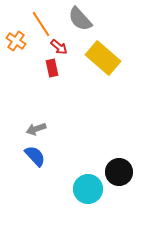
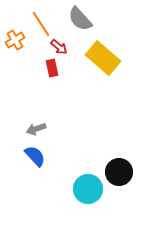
orange cross: moved 1 px left, 1 px up; rotated 24 degrees clockwise
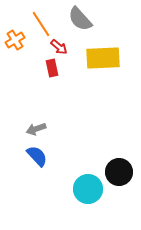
yellow rectangle: rotated 44 degrees counterclockwise
blue semicircle: moved 2 px right
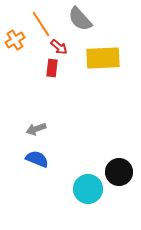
red rectangle: rotated 18 degrees clockwise
blue semicircle: moved 3 px down; rotated 25 degrees counterclockwise
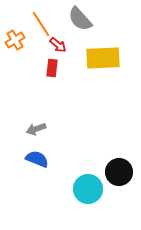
red arrow: moved 1 px left, 2 px up
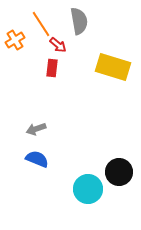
gray semicircle: moved 1 px left, 2 px down; rotated 148 degrees counterclockwise
yellow rectangle: moved 10 px right, 9 px down; rotated 20 degrees clockwise
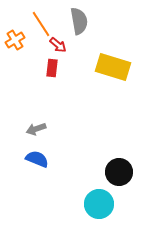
cyan circle: moved 11 px right, 15 px down
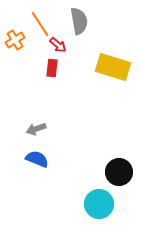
orange line: moved 1 px left
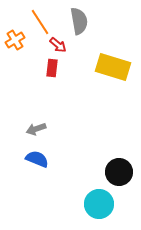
orange line: moved 2 px up
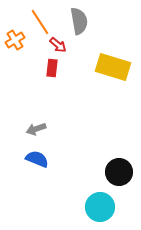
cyan circle: moved 1 px right, 3 px down
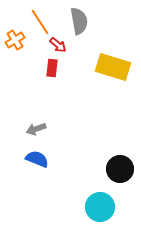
black circle: moved 1 px right, 3 px up
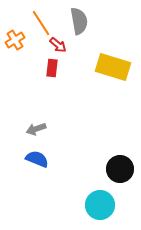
orange line: moved 1 px right, 1 px down
cyan circle: moved 2 px up
